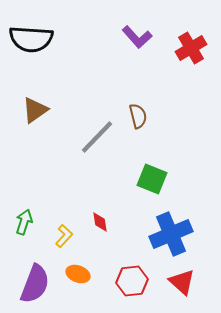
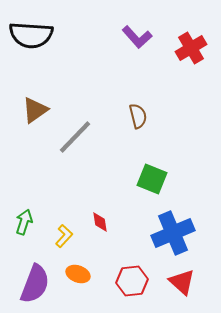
black semicircle: moved 4 px up
gray line: moved 22 px left
blue cross: moved 2 px right, 1 px up
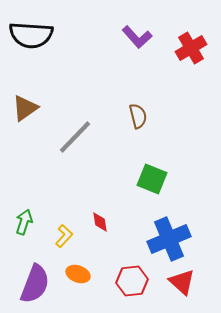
brown triangle: moved 10 px left, 2 px up
blue cross: moved 4 px left, 6 px down
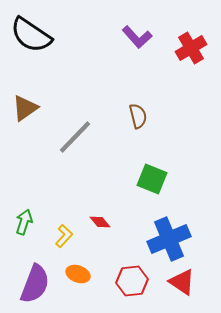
black semicircle: rotated 30 degrees clockwise
red diamond: rotated 30 degrees counterclockwise
red triangle: rotated 8 degrees counterclockwise
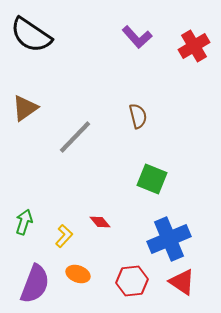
red cross: moved 3 px right, 2 px up
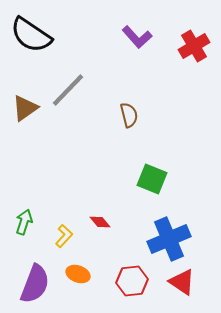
brown semicircle: moved 9 px left, 1 px up
gray line: moved 7 px left, 47 px up
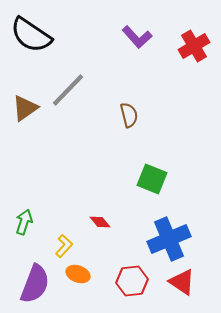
yellow L-shape: moved 10 px down
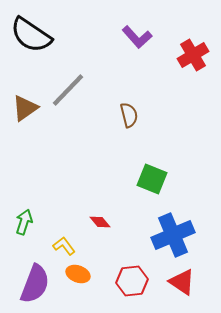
red cross: moved 1 px left, 9 px down
blue cross: moved 4 px right, 4 px up
yellow L-shape: rotated 80 degrees counterclockwise
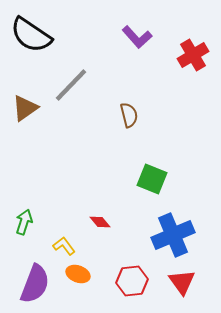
gray line: moved 3 px right, 5 px up
red triangle: rotated 20 degrees clockwise
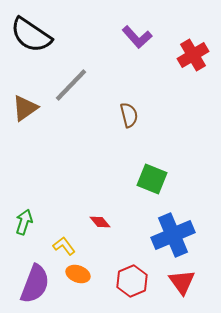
red hexagon: rotated 16 degrees counterclockwise
